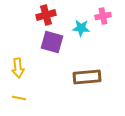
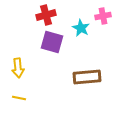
cyan star: rotated 24 degrees clockwise
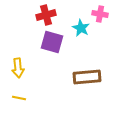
pink cross: moved 3 px left, 2 px up; rotated 21 degrees clockwise
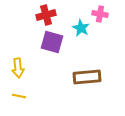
yellow line: moved 2 px up
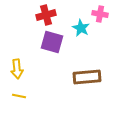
yellow arrow: moved 1 px left, 1 px down
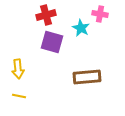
yellow arrow: moved 1 px right
